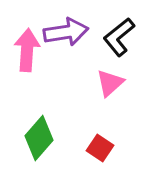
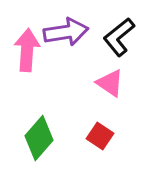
pink triangle: rotated 44 degrees counterclockwise
red square: moved 12 px up
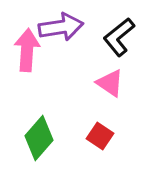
purple arrow: moved 5 px left, 5 px up
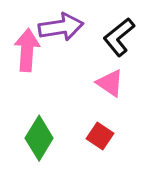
green diamond: rotated 9 degrees counterclockwise
